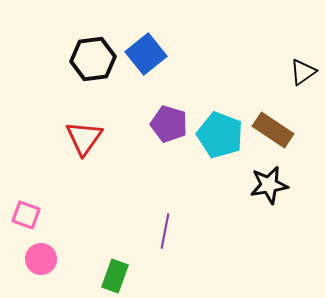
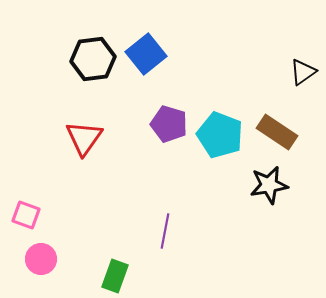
brown rectangle: moved 4 px right, 2 px down
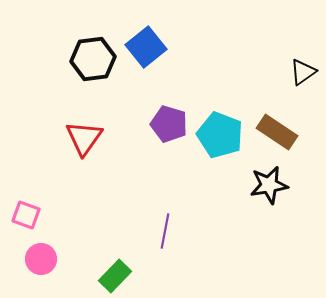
blue square: moved 7 px up
green rectangle: rotated 24 degrees clockwise
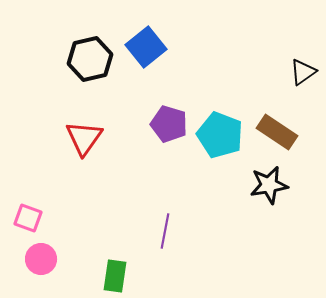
black hexagon: moved 3 px left; rotated 6 degrees counterclockwise
pink square: moved 2 px right, 3 px down
green rectangle: rotated 36 degrees counterclockwise
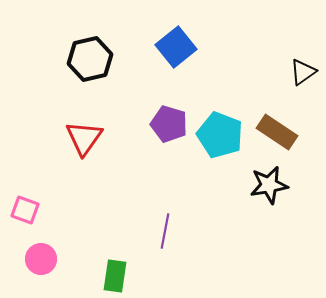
blue square: moved 30 px right
pink square: moved 3 px left, 8 px up
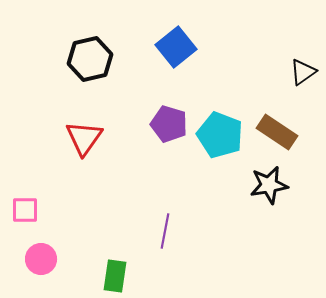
pink square: rotated 20 degrees counterclockwise
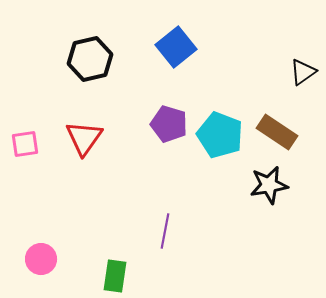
pink square: moved 66 px up; rotated 8 degrees counterclockwise
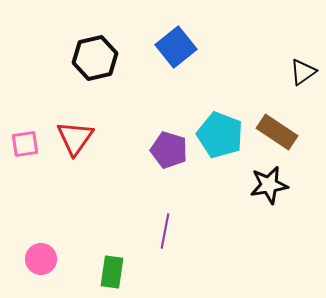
black hexagon: moved 5 px right, 1 px up
purple pentagon: moved 26 px down
red triangle: moved 9 px left
green rectangle: moved 3 px left, 4 px up
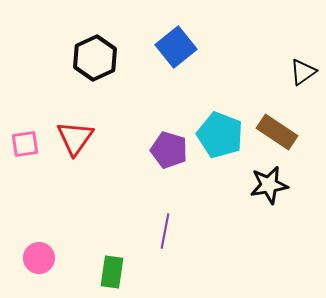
black hexagon: rotated 12 degrees counterclockwise
pink circle: moved 2 px left, 1 px up
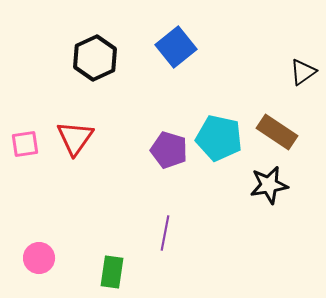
cyan pentagon: moved 1 px left, 3 px down; rotated 9 degrees counterclockwise
purple line: moved 2 px down
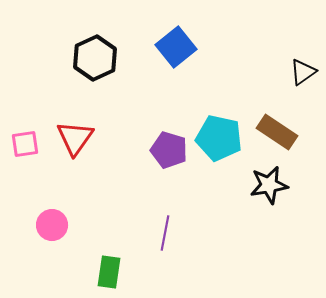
pink circle: moved 13 px right, 33 px up
green rectangle: moved 3 px left
